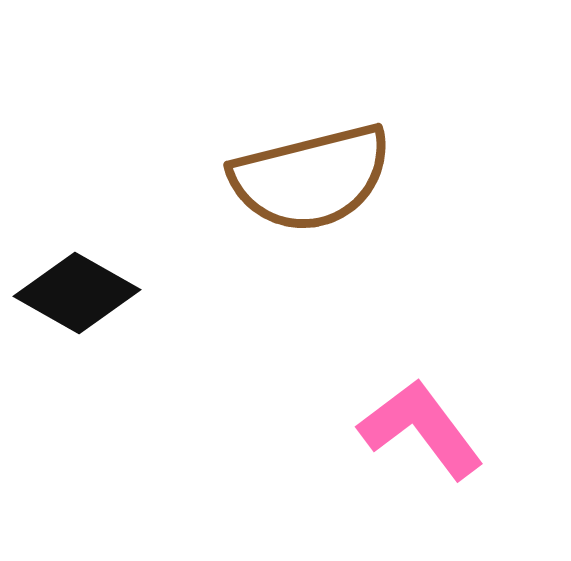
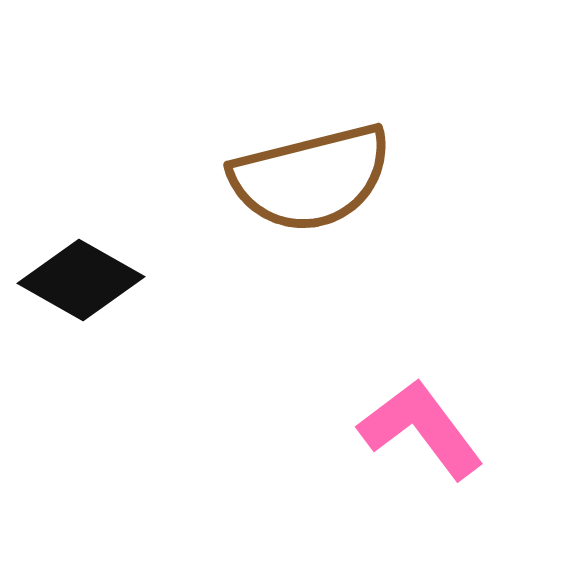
black diamond: moved 4 px right, 13 px up
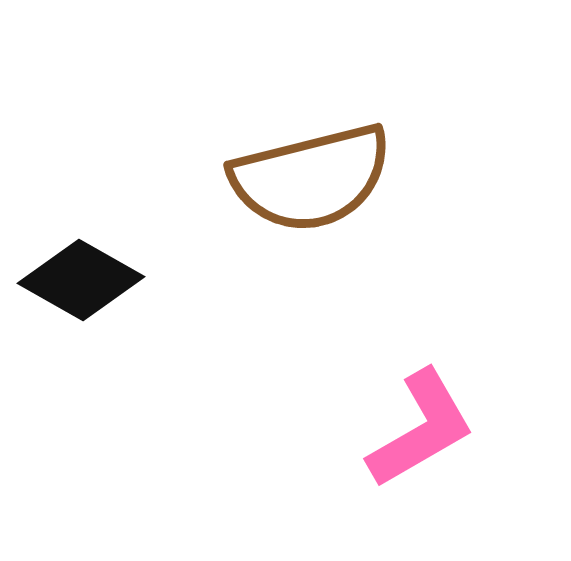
pink L-shape: rotated 97 degrees clockwise
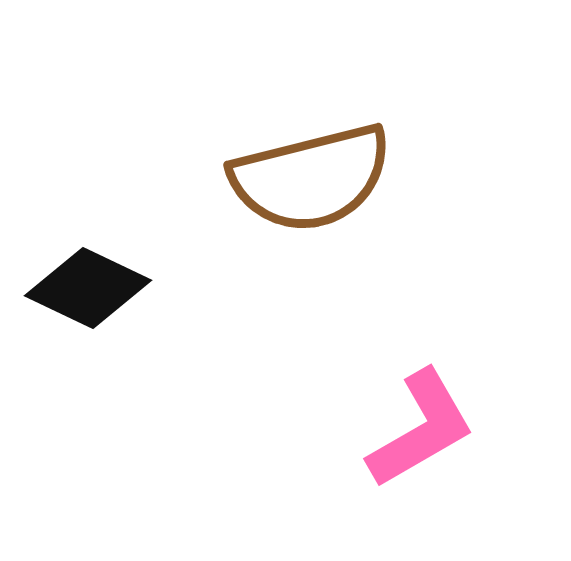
black diamond: moved 7 px right, 8 px down; rotated 4 degrees counterclockwise
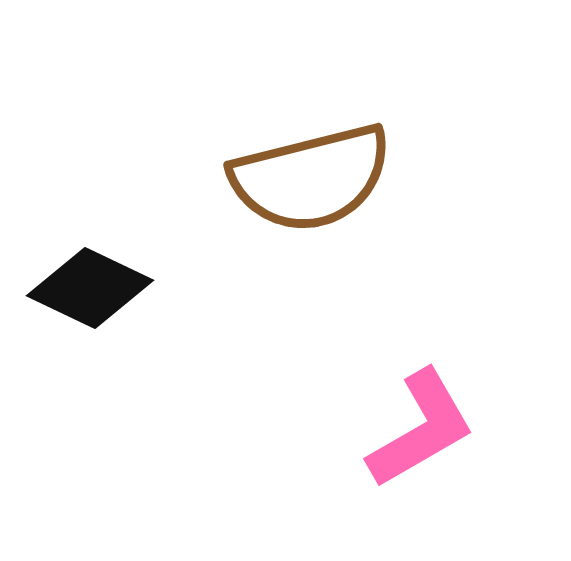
black diamond: moved 2 px right
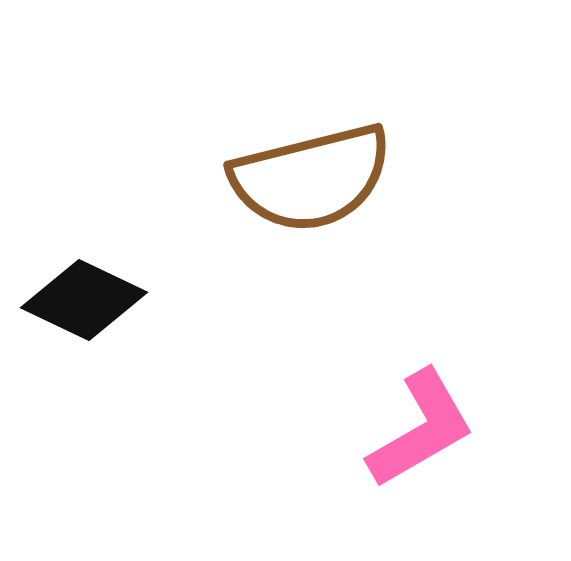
black diamond: moved 6 px left, 12 px down
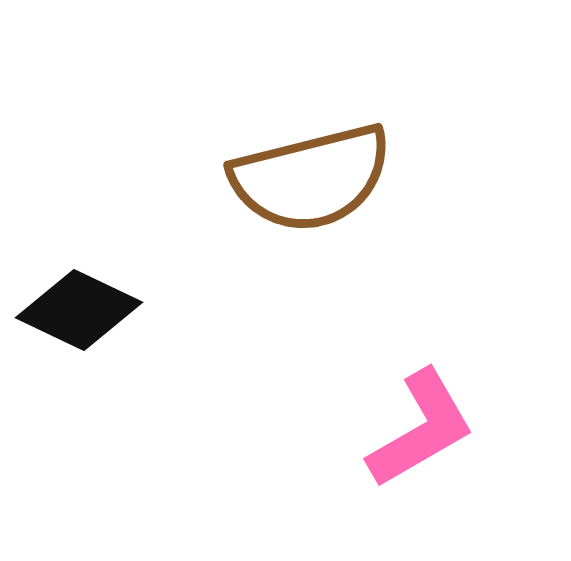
black diamond: moved 5 px left, 10 px down
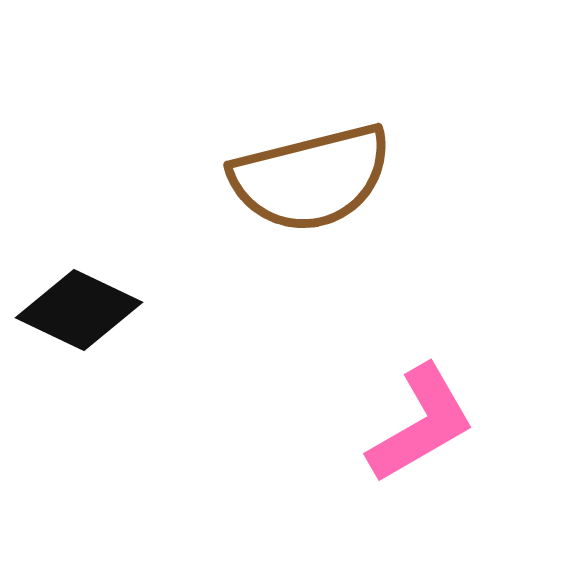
pink L-shape: moved 5 px up
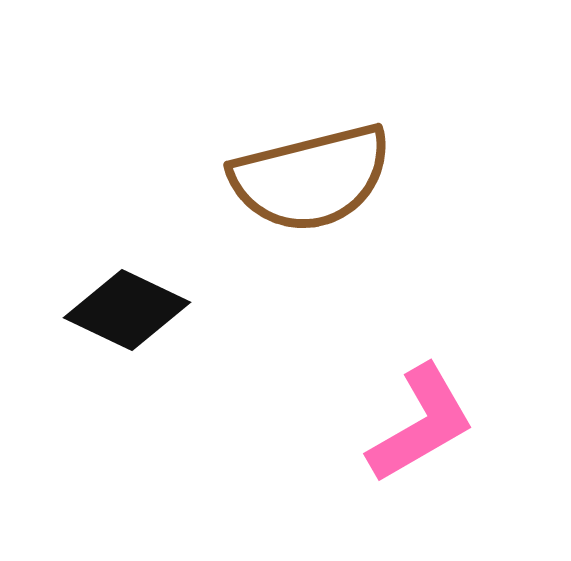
black diamond: moved 48 px right
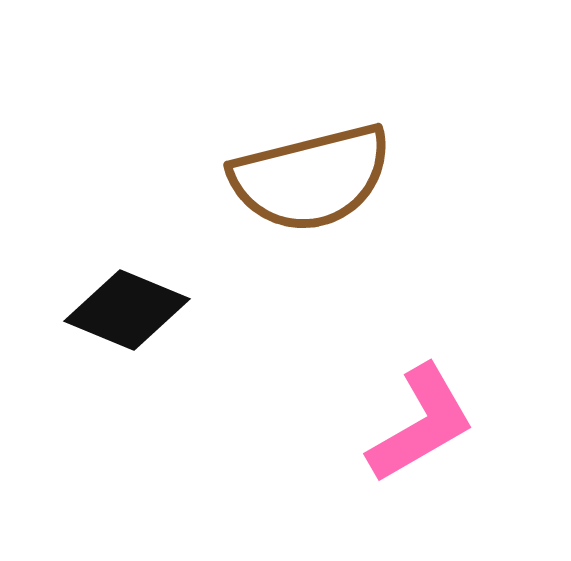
black diamond: rotated 3 degrees counterclockwise
